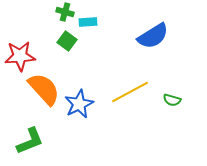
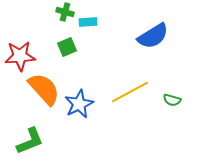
green square: moved 6 px down; rotated 30 degrees clockwise
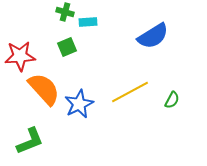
green semicircle: rotated 78 degrees counterclockwise
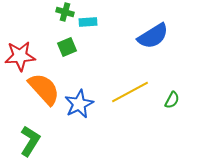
green L-shape: rotated 36 degrees counterclockwise
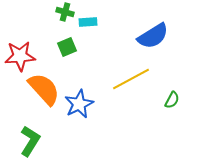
yellow line: moved 1 px right, 13 px up
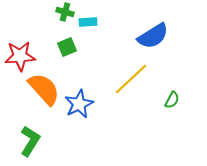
yellow line: rotated 15 degrees counterclockwise
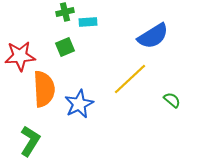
green cross: rotated 30 degrees counterclockwise
green square: moved 2 px left
yellow line: moved 1 px left
orange semicircle: rotated 39 degrees clockwise
green semicircle: rotated 78 degrees counterclockwise
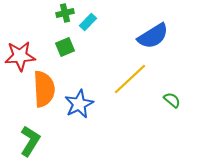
green cross: moved 1 px down
cyan rectangle: rotated 42 degrees counterclockwise
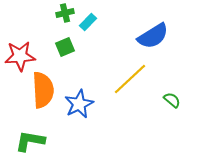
orange semicircle: moved 1 px left, 1 px down
green L-shape: rotated 112 degrees counterclockwise
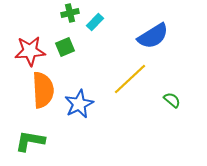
green cross: moved 5 px right
cyan rectangle: moved 7 px right
red star: moved 10 px right, 5 px up
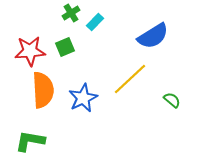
green cross: moved 1 px right; rotated 18 degrees counterclockwise
blue star: moved 4 px right, 6 px up
